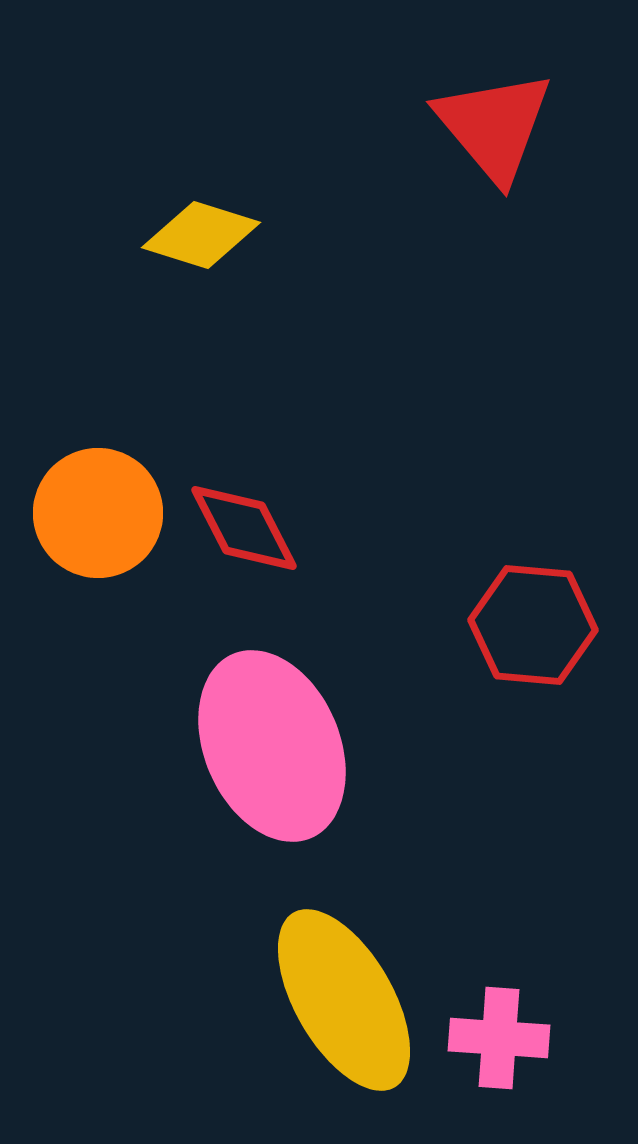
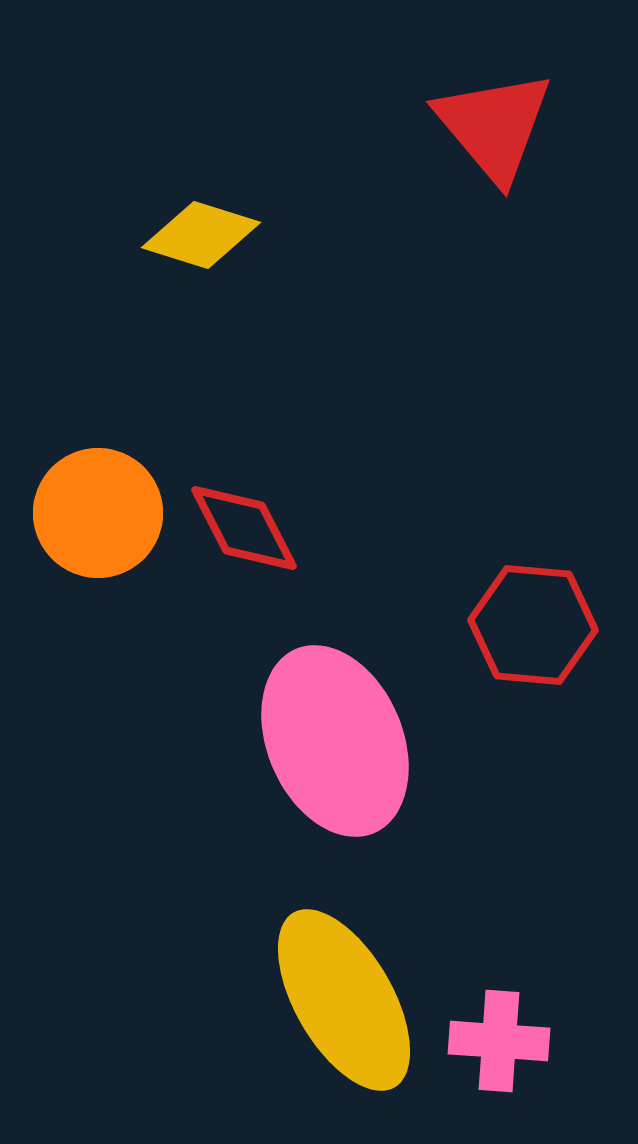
pink ellipse: moved 63 px right, 5 px up
pink cross: moved 3 px down
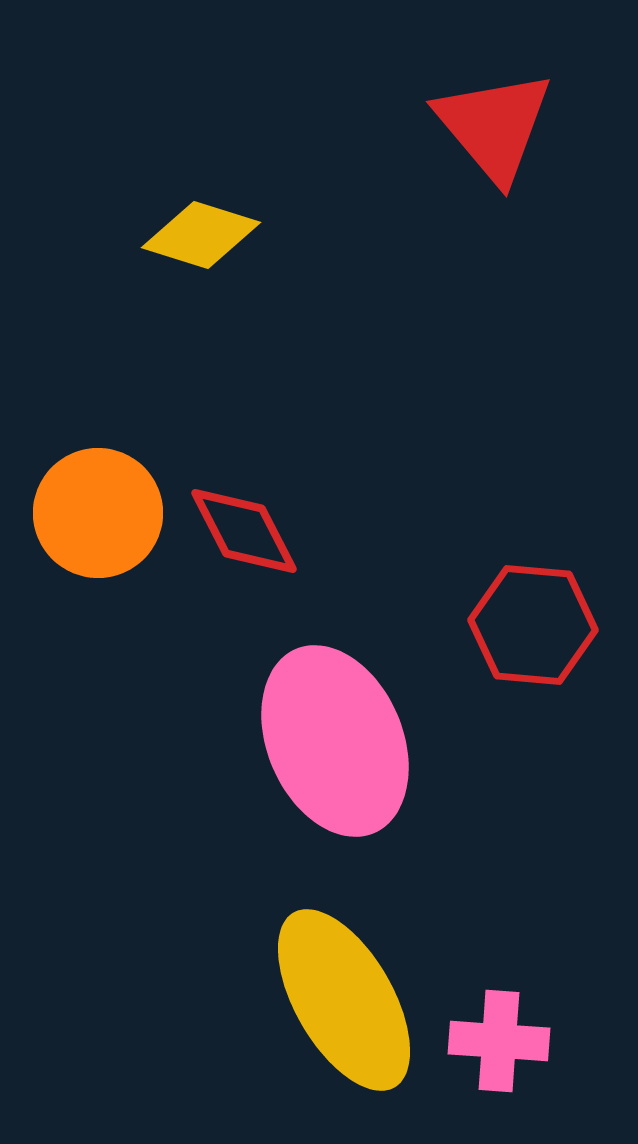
red diamond: moved 3 px down
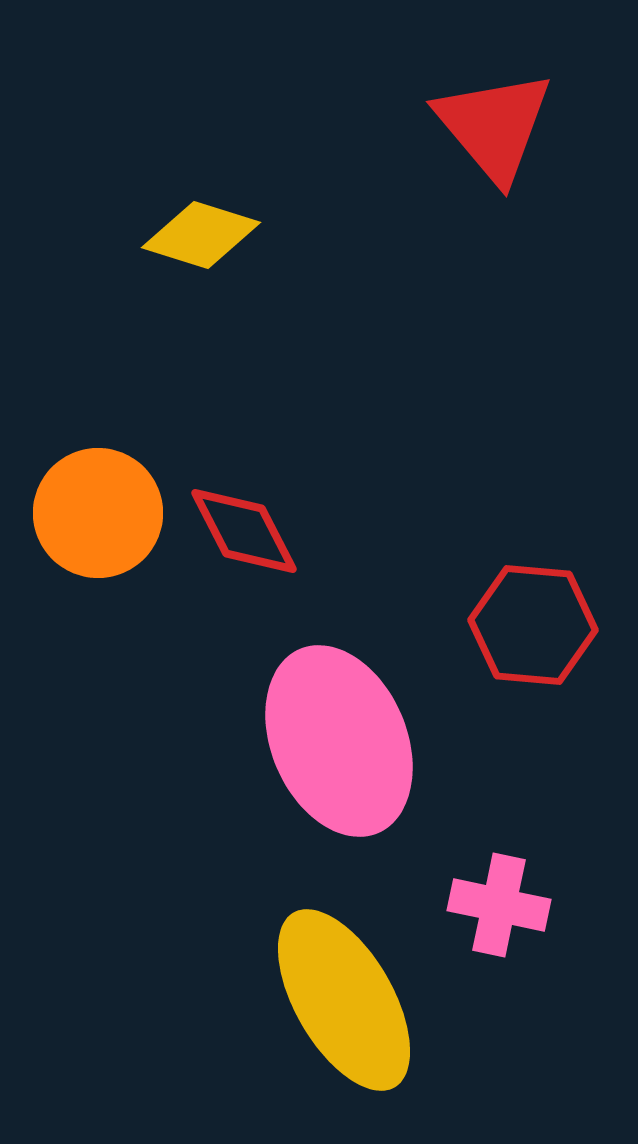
pink ellipse: moved 4 px right
pink cross: moved 136 px up; rotated 8 degrees clockwise
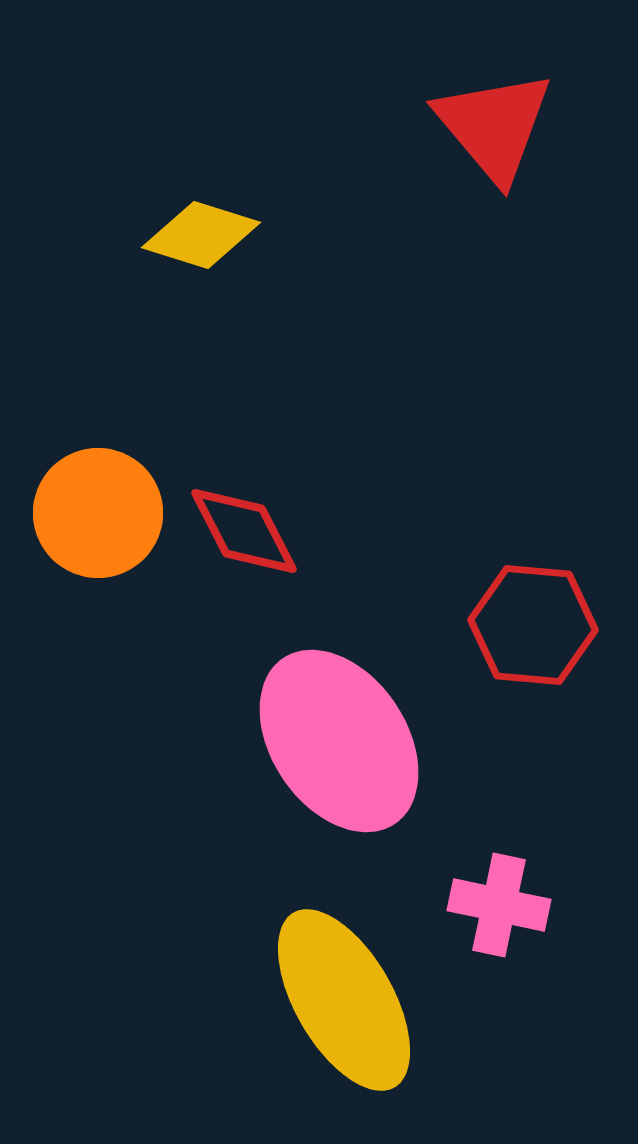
pink ellipse: rotated 11 degrees counterclockwise
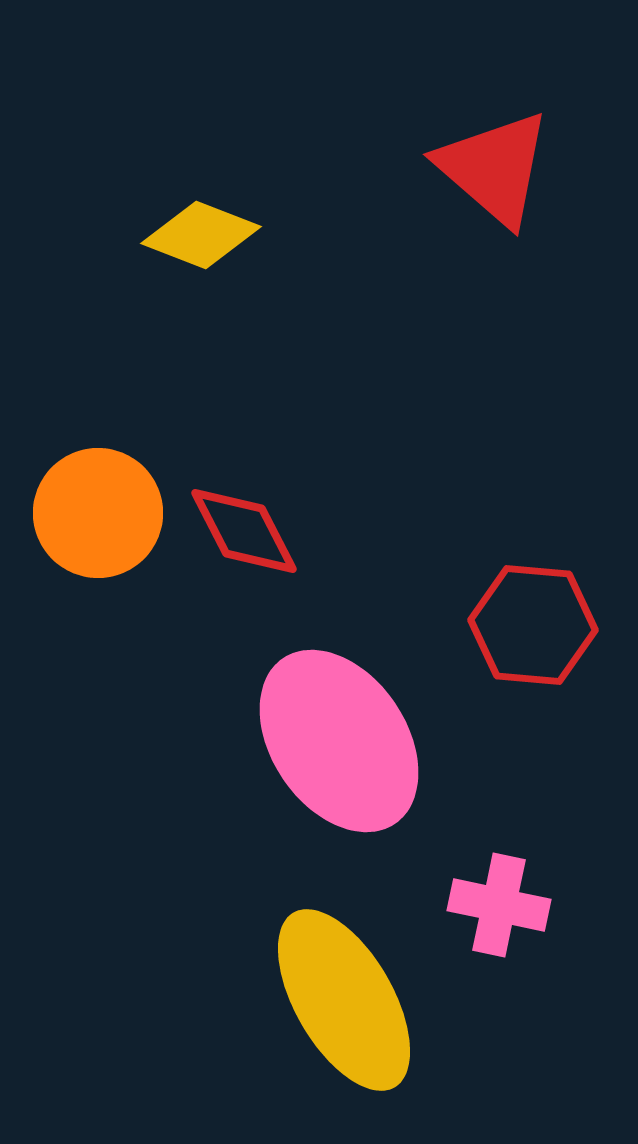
red triangle: moved 42 px down; rotated 9 degrees counterclockwise
yellow diamond: rotated 4 degrees clockwise
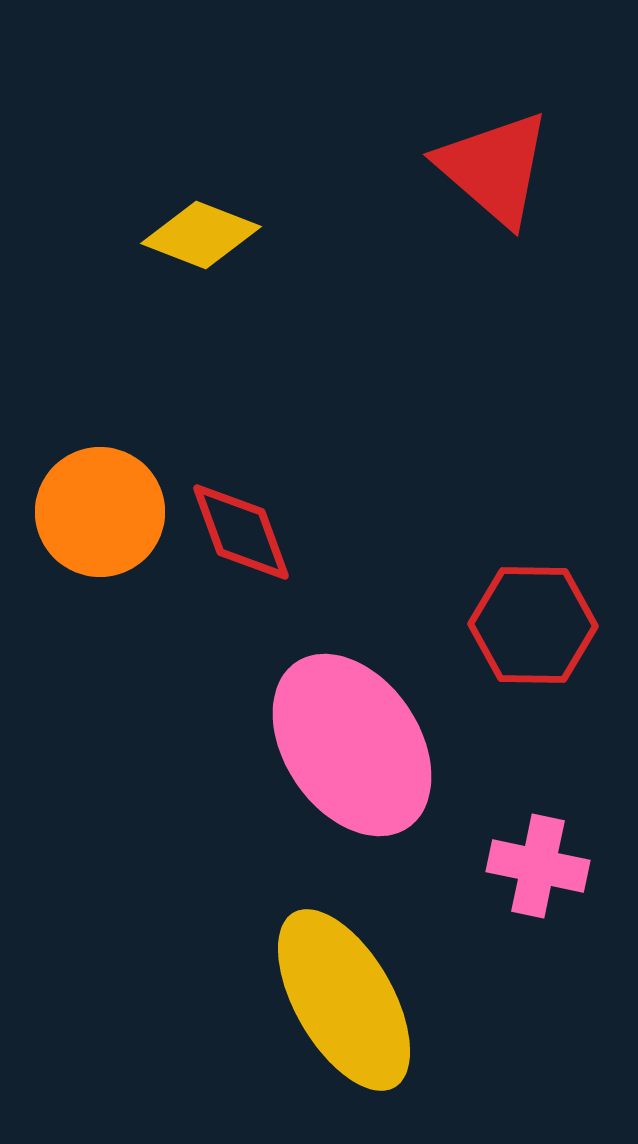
orange circle: moved 2 px right, 1 px up
red diamond: moved 3 px left, 1 px down; rotated 7 degrees clockwise
red hexagon: rotated 4 degrees counterclockwise
pink ellipse: moved 13 px right, 4 px down
pink cross: moved 39 px right, 39 px up
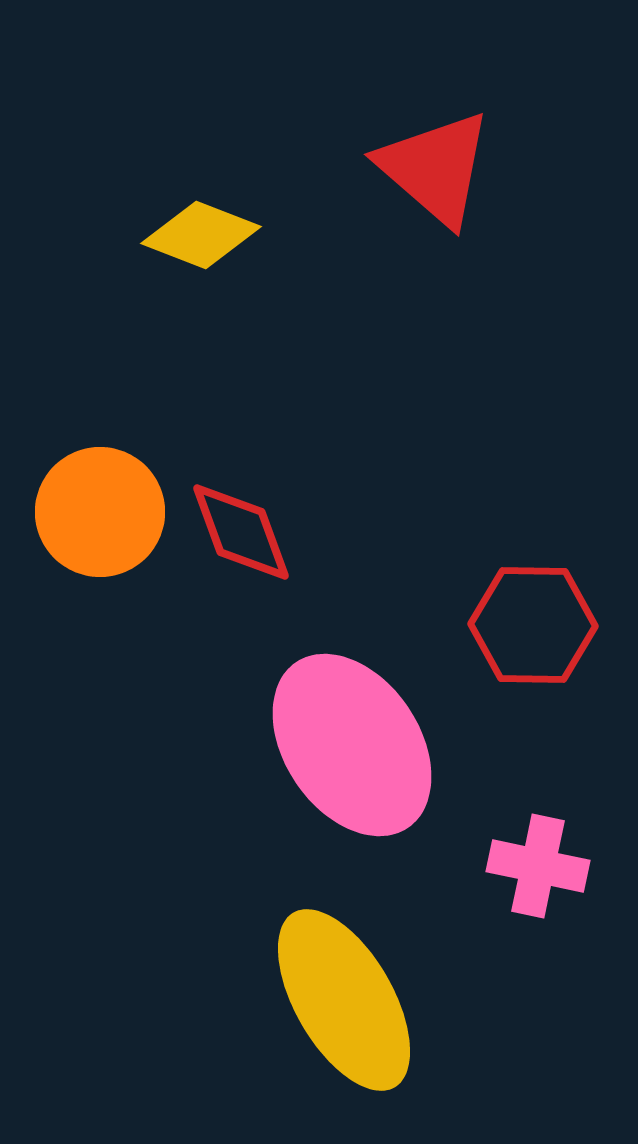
red triangle: moved 59 px left
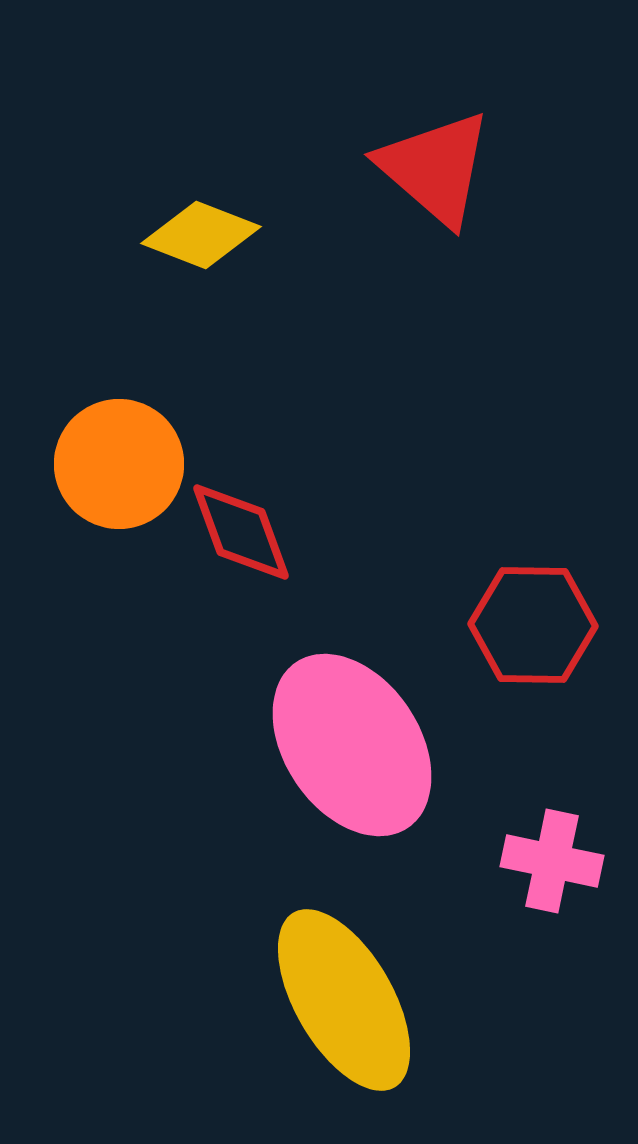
orange circle: moved 19 px right, 48 px up
pink cross: moved 14 px right, 5 px up
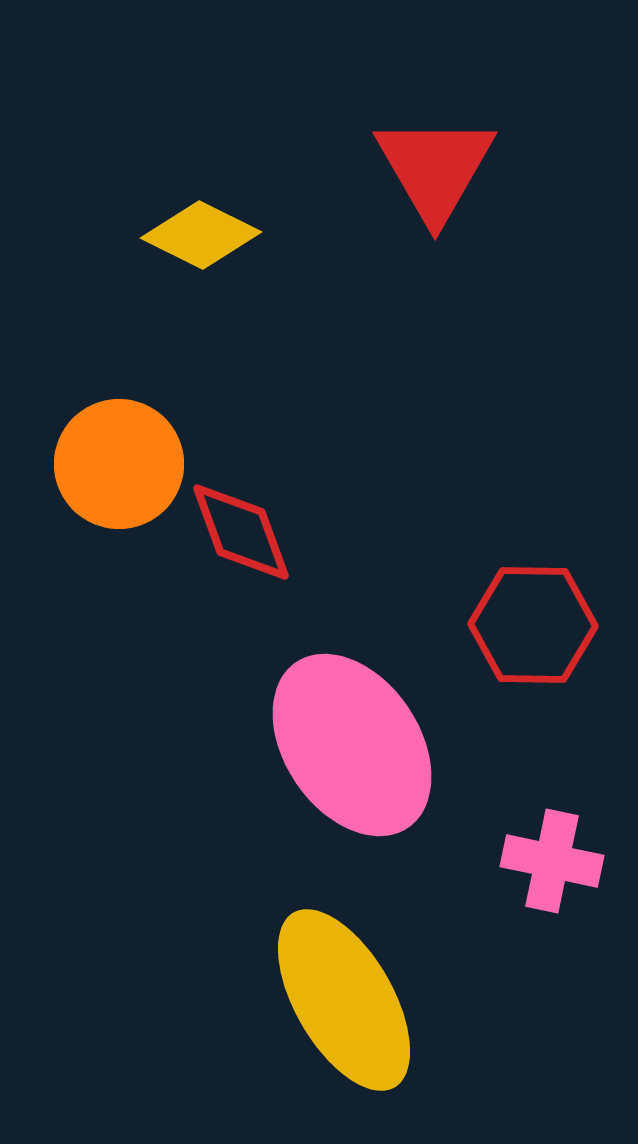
red triangle: rotated 19 degrees clockwise
yellow diamond: rotated 5 degrees clockwise
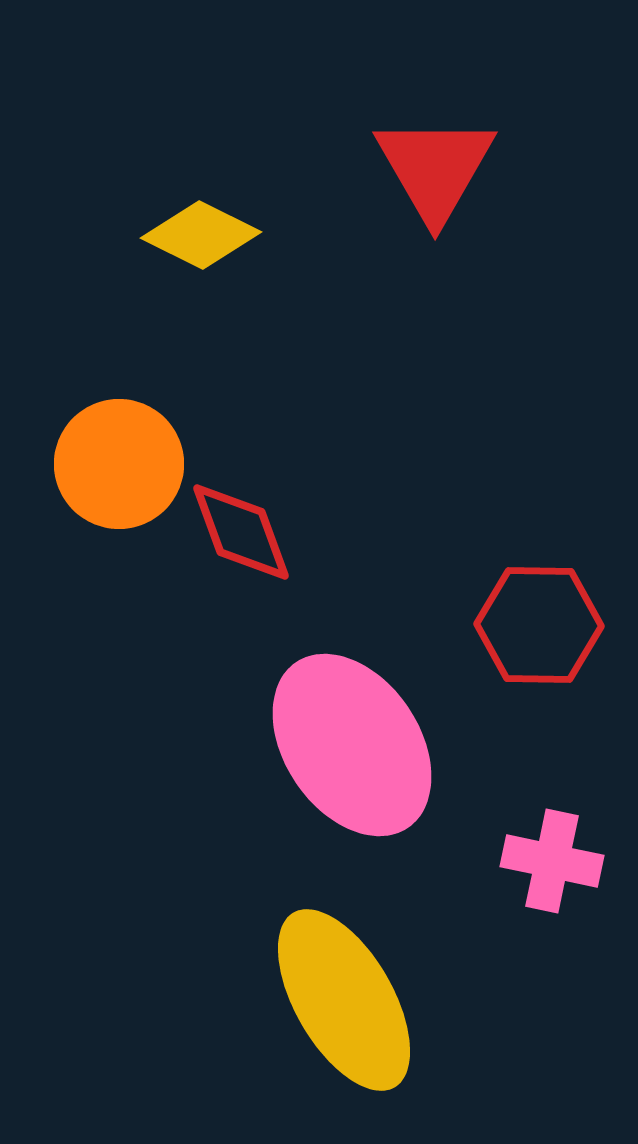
red hexagon: moved 6 px right
